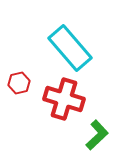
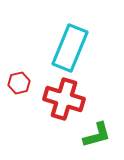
cyan rectangle: rotated 63 degrees clockwise
green L-shape: rotated 28 degrees clockwise
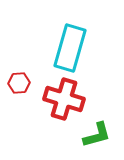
cyan rectangle: rotated 6 degrees counterclockwise
red hexagon: rotated 10 degrees clockwise
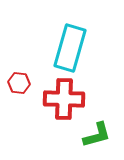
red hexagon: rotated 10 degrees clockwise
red cross: rotated 15 degrees counterclockwise
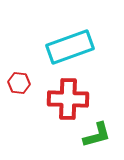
cyan rectangle: moved 1 px up; rotated 54 degrees clockwise
red cross: moved 4 px right
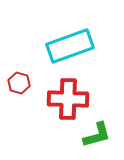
cyan rectangle: moved 1 px up
red hexagon: rotated 10 degrees clockwise
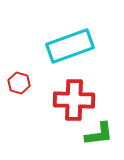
red cross: moved 6 px right, 1 px down
green L-shape: moved 2 px right, 1 px up; rotated 8 degrees clockwise
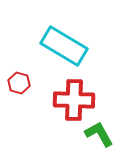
cyan rectangle: moved 6 px left; rotated 51 degrees clockwise
green L-shape: rotated 112 degrees counterclockwise
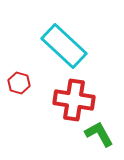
cyan rectangle: rotated 12 degrees clockwise
red cross: rotated 6 degrees clockwise
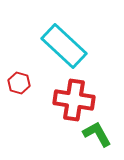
green L-shape: moved 2 px left
